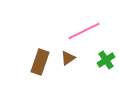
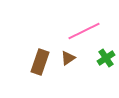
green cross: moved 2 px up
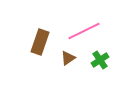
green cross: moved 6 px left, 2 px down
brown rectangle: moved 20 px up
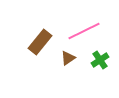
brown rectangle: rotated 20 degrees clockwise
